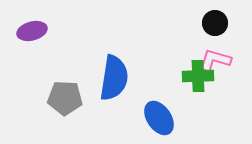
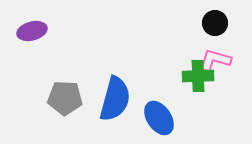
blue semicircle: moved 1 px right, 21 px down; rotated 6 degrees clockwise
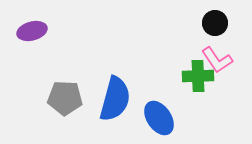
pink L-shape: moved 2 px right; rotated 140 degrees counterclockwise
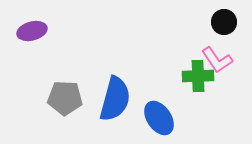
black circle: moved 9 px right, 1 px up
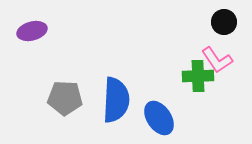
blue semicircle: moved 1 px right, 1 px down; rotated 12 degrees counterclockwise
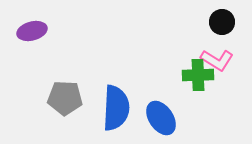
black circle: moved 2 px left
pink L-shape: rotated 24 degrees counterclockwise
green cross: moved 1 px up
blue semicircle: moved 8 px down
blue ellipse: moved 2 px right
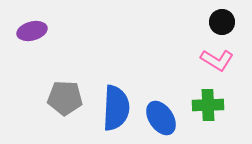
green cross: moved 10 px right, 30 px down
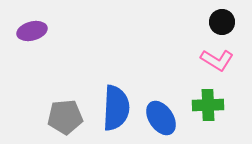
gray pentagon: moved 19 px down; rotated 8 degrees counterclockwise
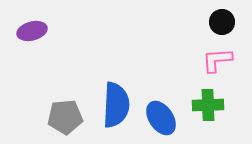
pink L-shape: rotated 144 degrees clockwise
blue semicircle: moved 3 px up
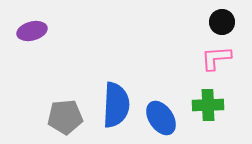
pink L-shape: moved 1 px left, 2 px up
